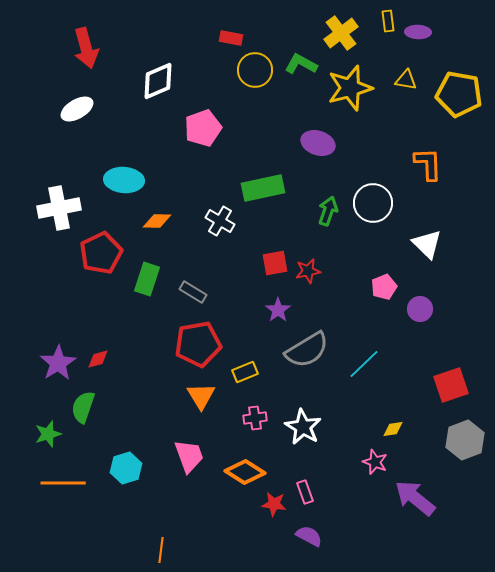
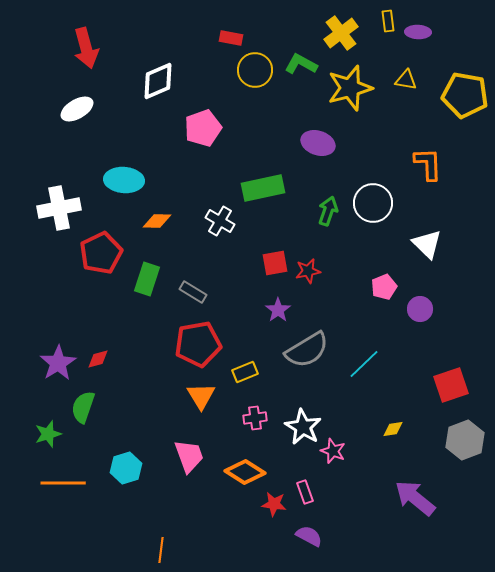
yellow pentagon at (459, 94): moved 6 px right, 1 px down
pink star at (375, 462): moved 42 px left, 11 px up
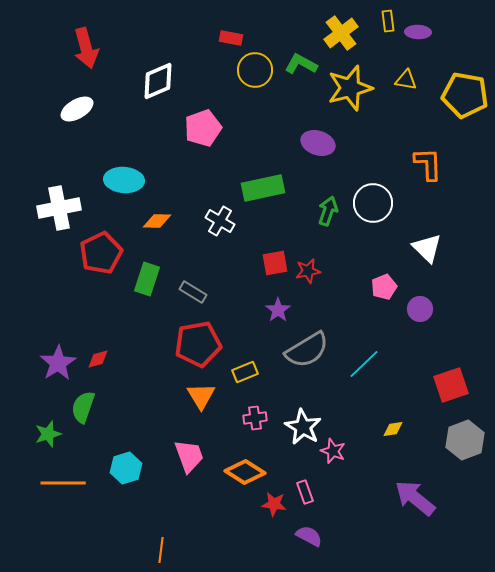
white triangle at (427, 244): moved 4 px down
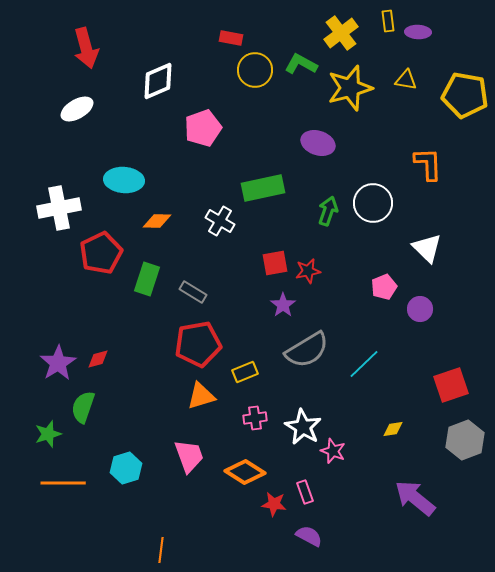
purple star at (278, 310): moved 5 px right, 5 px up
orange triangle at (201, 396): rotated 44 degrees clockwise
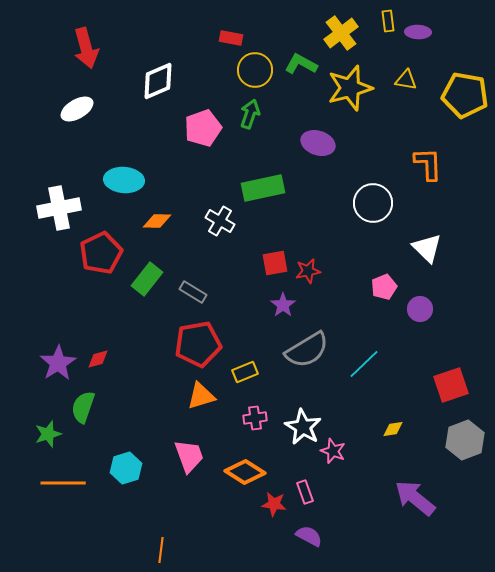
green arrow at (328, 211): moved 78 px left, 97 px up
green rectangle at (147, 279): rotated 20 degrees clockwise
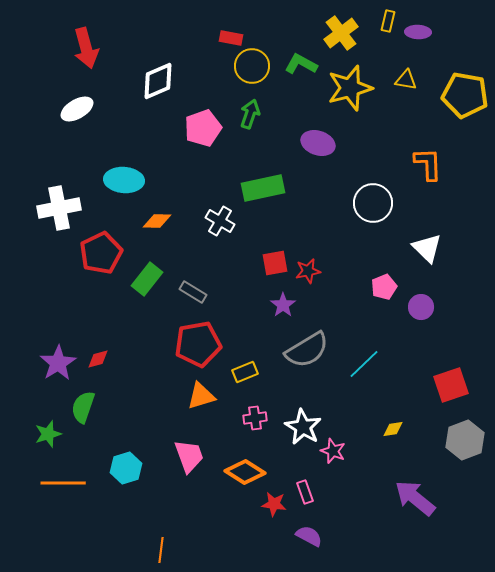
yellow rectangle at (388, 21): rotated 20 degrees clockwise
yellow circle at (255, 70): moved 3 px left, 4 px up
purple circle at (420, 309): moved 1 px right, 2 px up
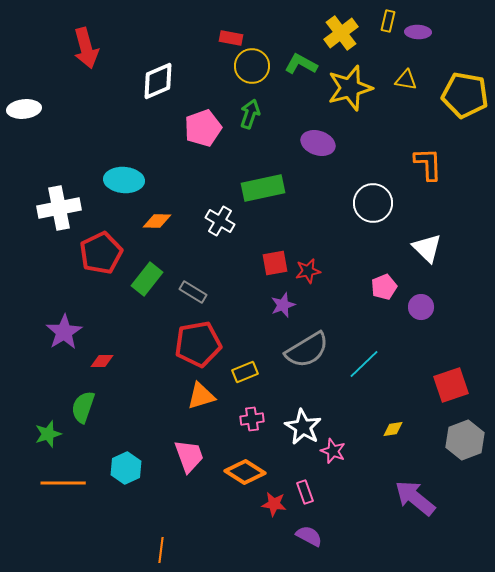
white ellipse at (77, 109): moved 53 px left; rotated 24 degrees clockwise
purple star at (283, 305): rotated 15 degrees clockwise
red diamond at (98, 359): moved 4 px right, 2 px down; rotated 15 degrees clockwise
purple star at (58, 363): moved 6 px right, 31 px up
pink cross at (255, 418): moved 3 px left, 1 px down
cyan hexagon at (126, 468): rotated 8 degrees counterclockwise
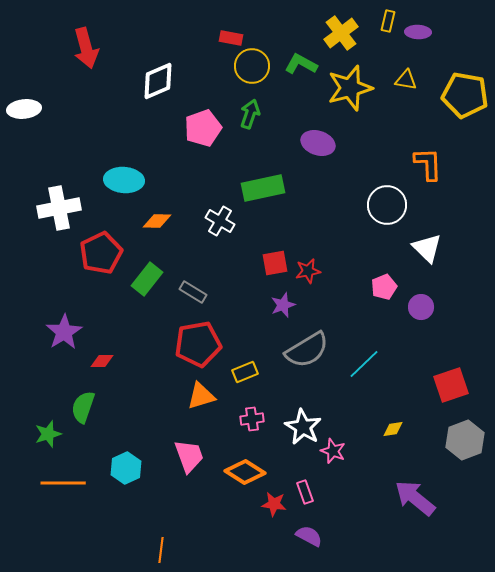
white circle at (373, 203): moved 14 px right, 2 px down
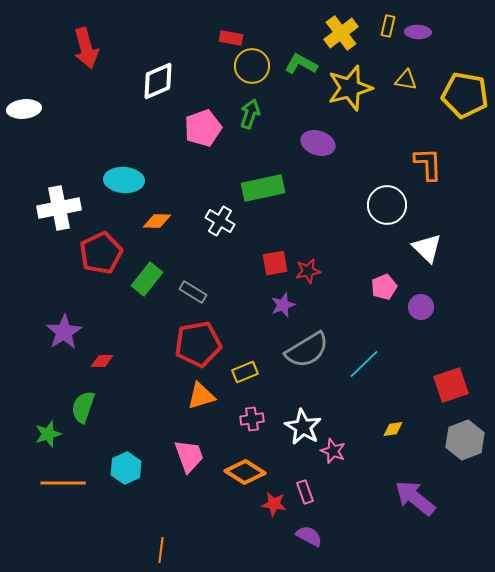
yellow rectangle at (388, 21): moved 5 px down
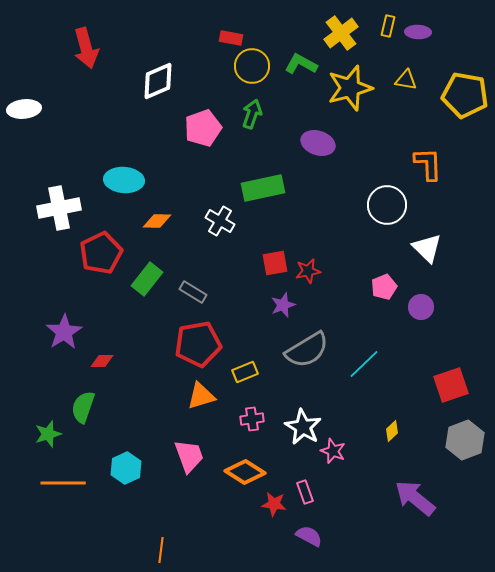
green arrow at (250, 114): moved 2 px right
yellow diamond at (393, 429): moved 1 px left, 2 px down; rotated 35 degrees counterclockwise
